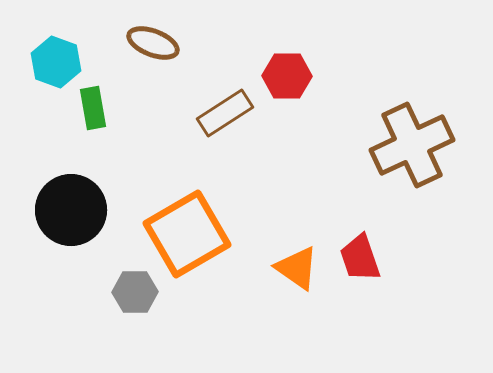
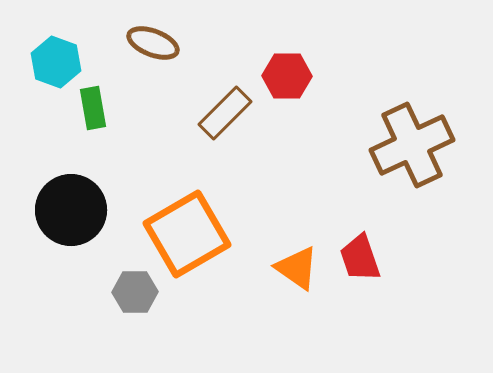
brown rectangle: rotated 12 degrees counterclockwise
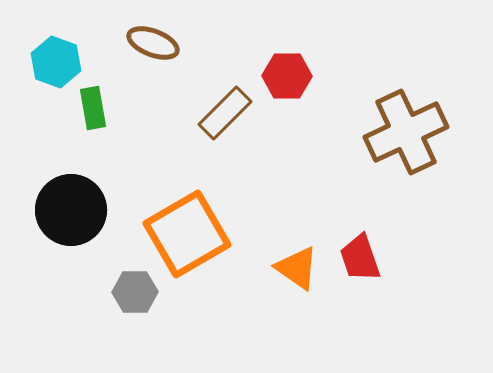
brown cross: moved 6 px left, 13 px up
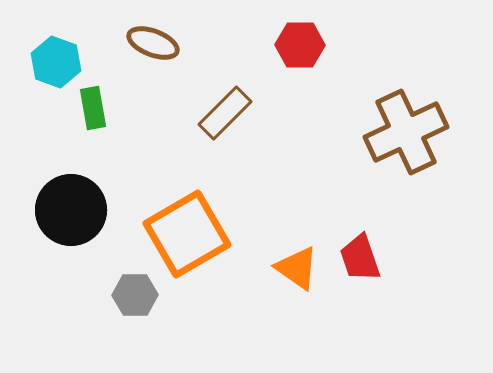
red hexagon: moved 13 px right, 31 px up
gray hexagon: moved 3 px down
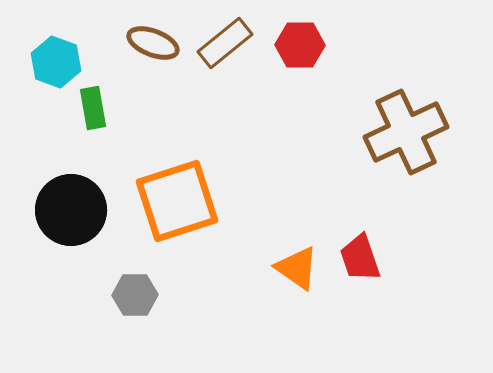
brown rectangle: moved 70 px up; rotated 6 degrees clockwise
orange square: moved 10 px left, 33 px up; rotated 12 degrees clockwise
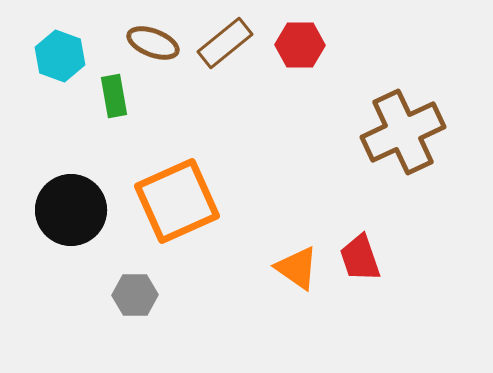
cyan hexagon: moved 4 px right, 6 px up
green rectangle: moved 21 px right, 12 px up
brown cross: moved 3 px left
orange square: rotated 6 degrees counterclockwise
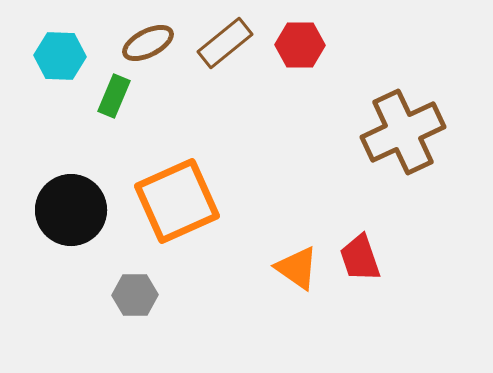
brown ellipse: moved 5 px left; rotated 48 degrees counterclockwise
cyan hexagon: rotated 18 degrees counterclockwise
green rectangle: rotated 33 degrees clockwise
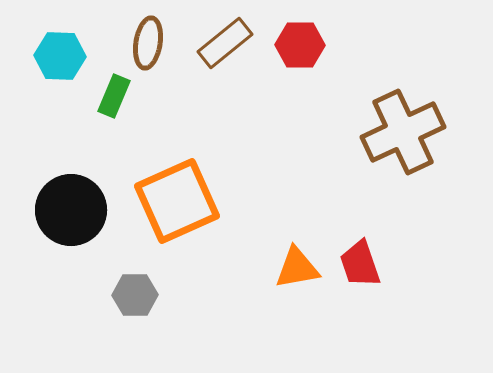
brown ellipse: rotated 54 degrees counterclockwise
red trapezoid: moved 6 px down
orange triangle: rotated 45 degrees counterclockwise
